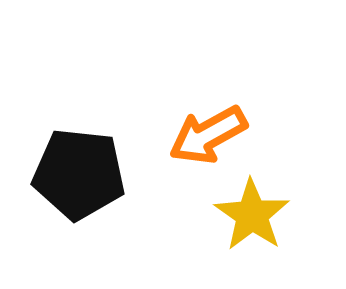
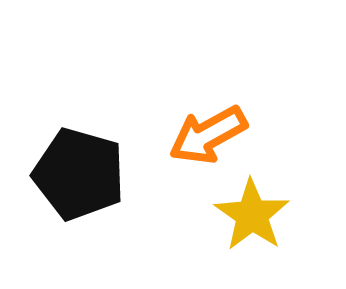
black pentagon: rotated 10 degrees clockwise
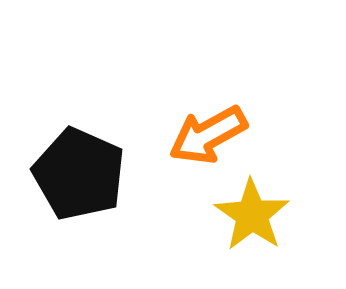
black pentagon: rotated 8 degrees clockwise
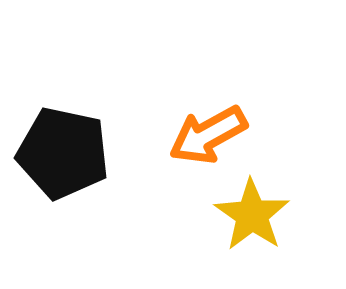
black pentagon: moved 16 px left, 21 px up; rotated 12 degrees counterclockwise
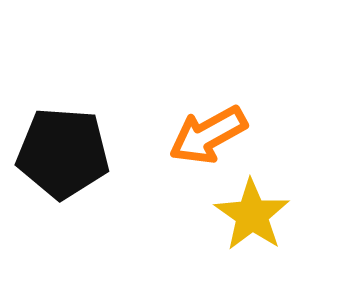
black pentagon: rotated 8 degrees counterclockwise
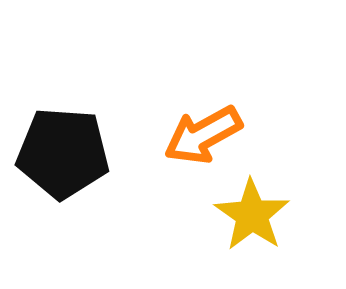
orange arrow: moved 5 px left
